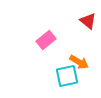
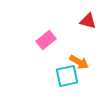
red triangle: rotated 24 degrees counterclockwise
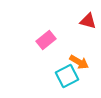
cyan square: rotated 15 degrees counterclockwise
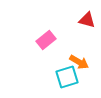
red triangle: moved 1 px left, 1 px up
cyan square: moved 1 px down; rotated 10 degrees clockwise
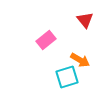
red triangle: moved 2 px left; rotated 36 degrees clockwise
orange arrow: moved 1 px right, 2 px up
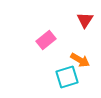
red triangle: rotated 12 degrees clockwise
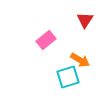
cyan square: moved 1 px right
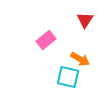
orange arrow: moved 1 px up
cyan square: rotated 30 degrees clockwise
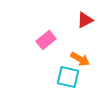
red triangle: rotated 30 degrees clockwise
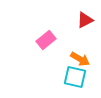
cyan square: moved 7 px right
